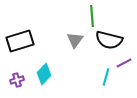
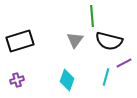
black semicircle: moved 1 px down
cyan diamond: moved 23 px right, 6 px down; rotated 25 degrees counterclockwise
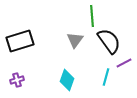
black semicircle: rotated 140 degrees counterclockwise
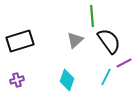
gray triangle: rotated 12 degrees clockwise
cyan line: rotated 12 degrees clockwise
